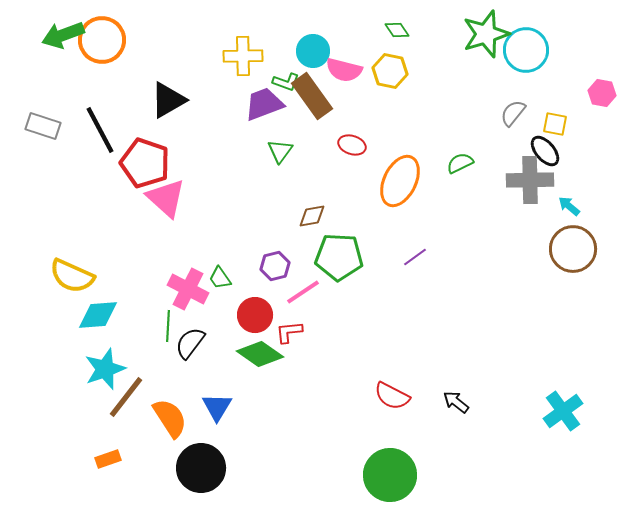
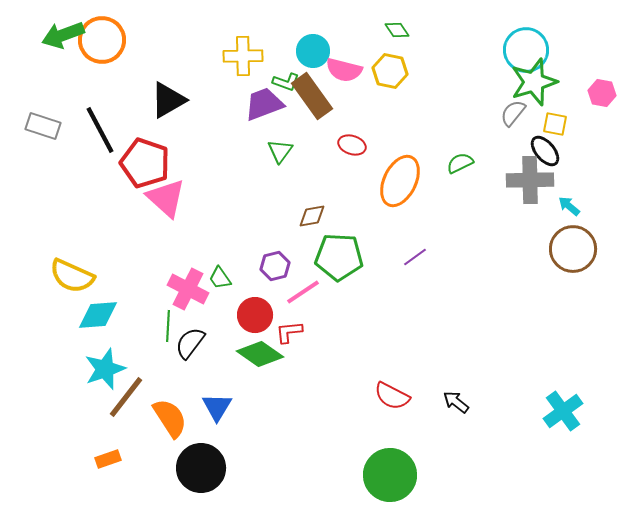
green star at (486, 34): moved 48 px right, 48 px down
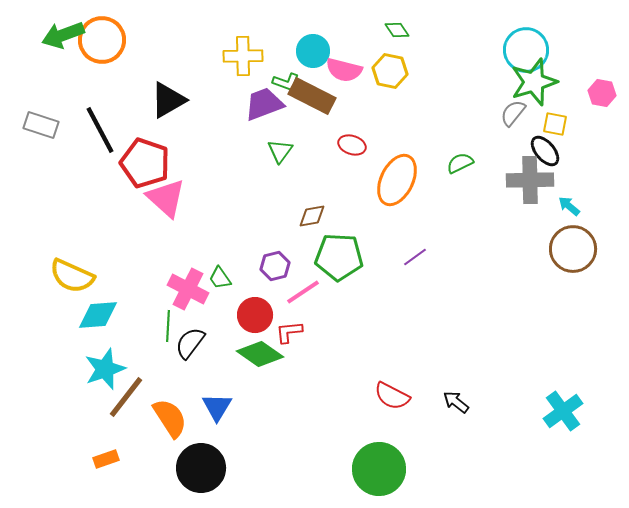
brown rectangle at (312, 96): rotated 27 degrees counterclockwise
gray rectangle at (43, 126): moved 2 px left, 1 px up
orange ellipse at (400, 181): moved 3 px left, 1 px up
orange rectangle at (108, 459): moved 2 px left
green circle at (390, 475): moved 11 px left, 6 px up
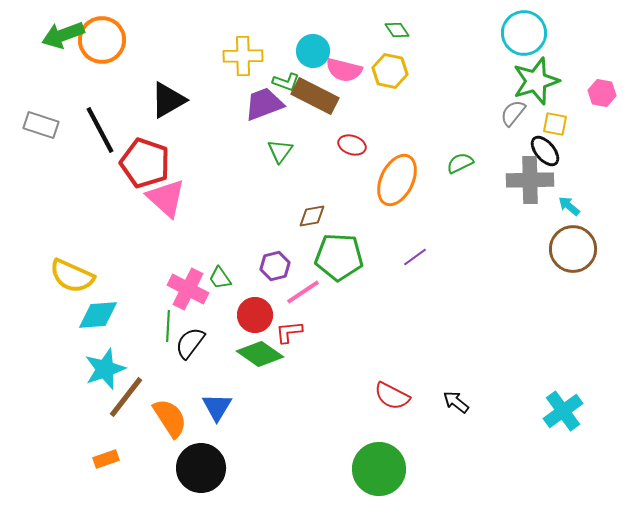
cyan circle at (526, 50): moved 2 px left, 17 px up
green star at (534, 82): moved 2 px right, 1 px up
brown rectangle at (312, 96): moved 3 px right
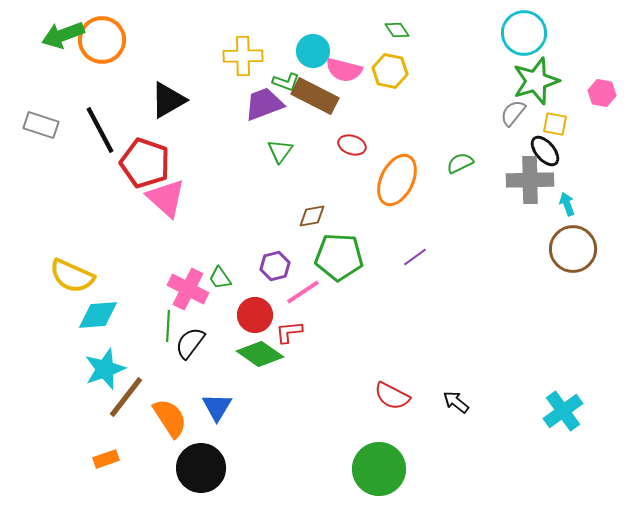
cyan arrow at (569, 206): moved 2 px left, 2 px up; rotated 30 degrees clockwise
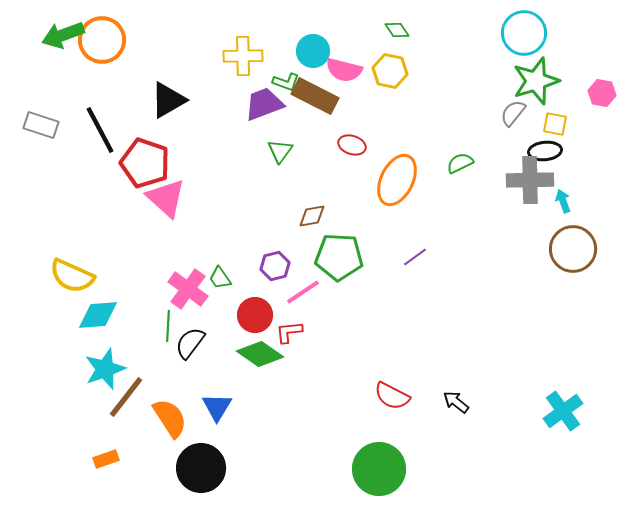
black ellipse at (545, 151): rotated 56 degrees counterclockwise
cyan arrow at (567, 204): moved 4 px left, 3 px up
pink cross at (188, 289): rotated 9 degrees clockwise
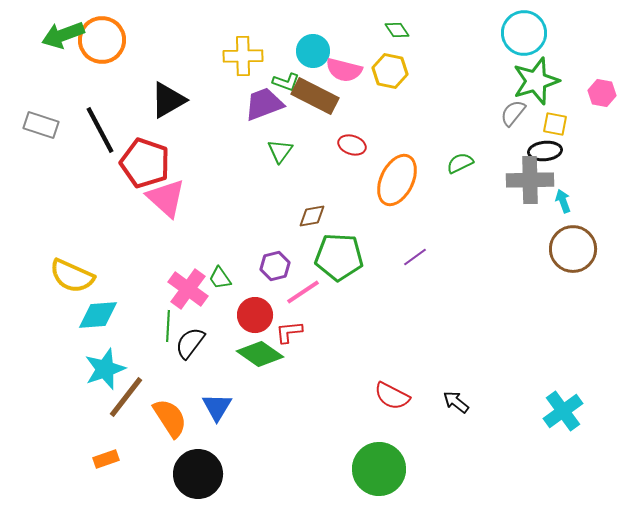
black circle at (201, 468): moved 3 px left, 6 px down
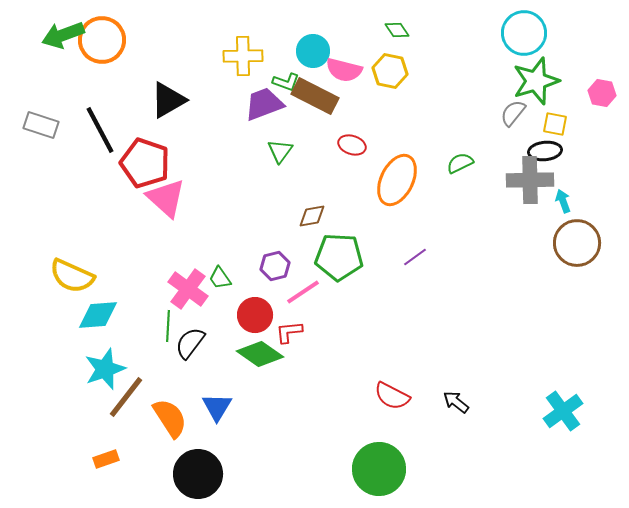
brown circle at (573, 249): moved 4 px right, 6 px up
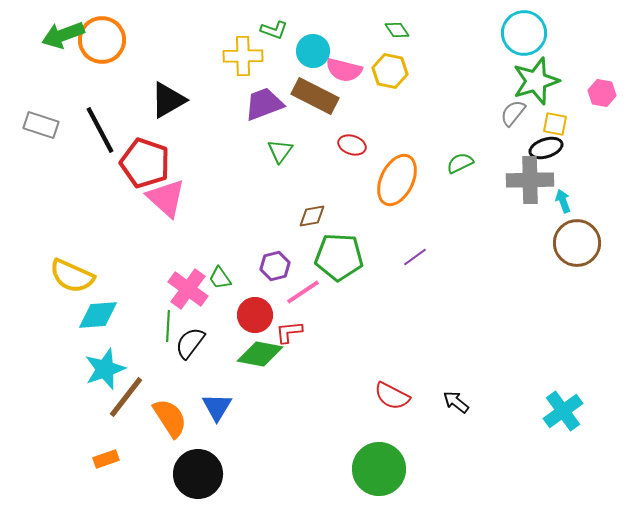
green L-shape at (286, 82): moved 12 px left, 52 px up
black ellipse at (545, 151): moved 1 px right, 3 px up; rotated 12 degrees counterclockwise
green diamond at (260, 354): rotated 24 degrees counterclockwise
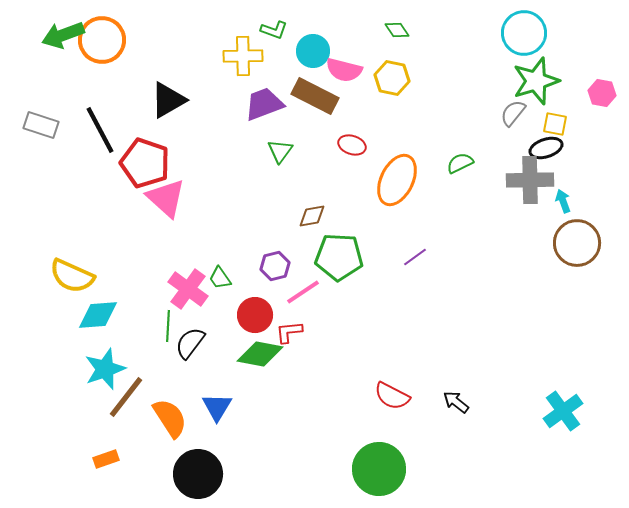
yellow hexagon at (390, 71): moved 2 px right, 7 px down
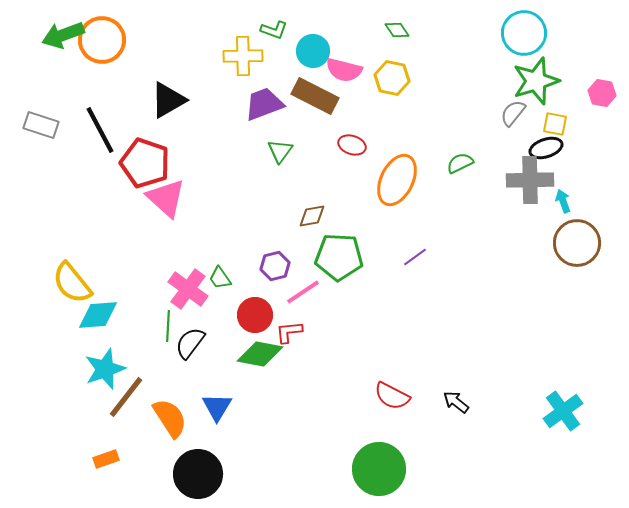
yellow semicircle at (72, 276): moved 7 px down; rotated 27 degrees clockwise
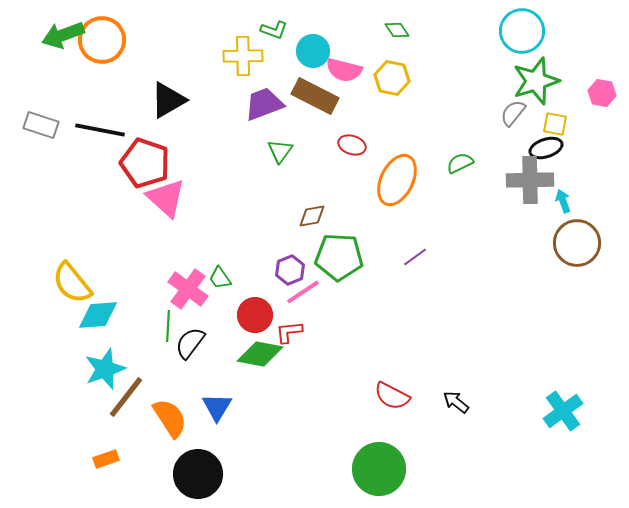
cyan circle at (524, 33): moved 2 px left, 2 px up
black line at (100, 130): rotated 51 degrees counterclockwise
purple hexagon at (275, 266): moved 15 px right, 4 px down; rotated 8 degrees counterclockwise
